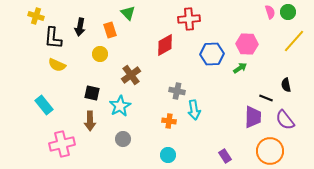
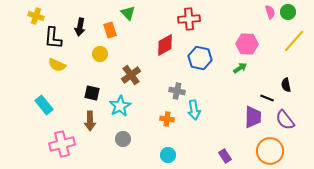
blue hexagon: moved 12 px left, 4 px down; rotated 15 degrees clockwise
black line: moved 1 px right
orange cross: moved 2 px left, 2 px up
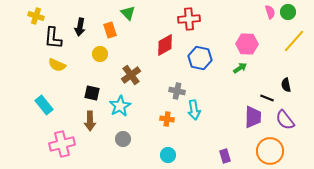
purple rectangle: rotated 16 degrees clockwise
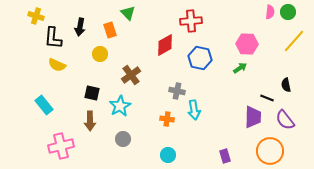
pink semicircle: rotated 24 degrees clockwise
red cross: moved 2 px right, 2 px down
pink cross: moved 1 px left, 2 px down
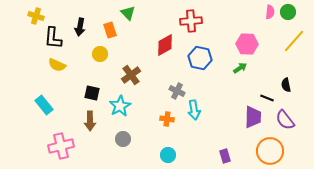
gray cross: rotated 14 degrees clockwise
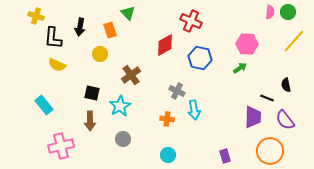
red cross: rotated 30 degrees clockwise
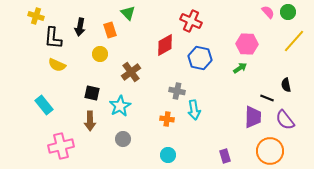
pink semicircle: moved 2 px left; rotated 48 degrees counterclockwise
brown cross: moved 3 px up
gray cross: rotated 14 degrees counterclockwise
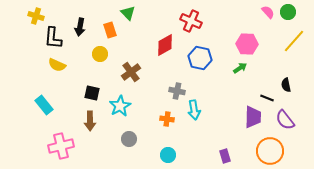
gray circle: moved 6 px right
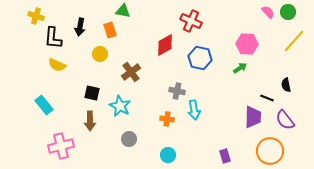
green triangle: moved 5 px left, 2 px up; rotated 35 degrees counterclockwise
cyan star: rotated 15 degrees counterclockwise
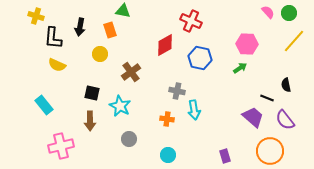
green circle: moved 1 px right, 1 px down
purple trapezoid: rotated 50 degrees counterclockwise
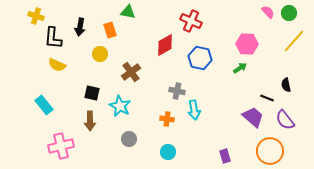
green triangle: moved 5 px right, 1 px down
cyan circle: moved 3 px up
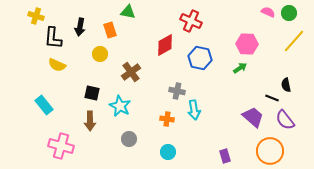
pink semicircle: rotated 24 degrees counterclockwise
black line: moved 5 px right
pink cross: rotated 30 degrees clockwise
